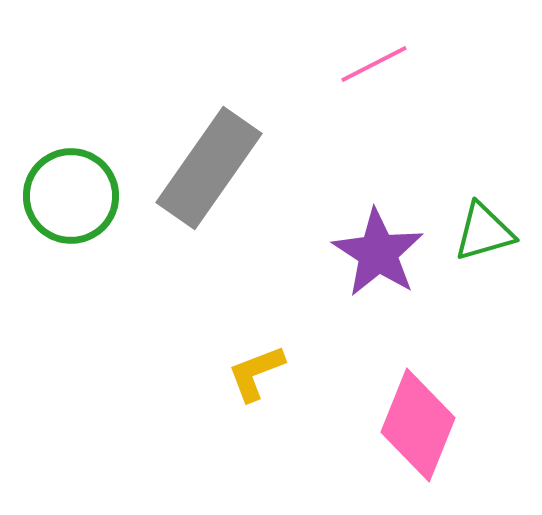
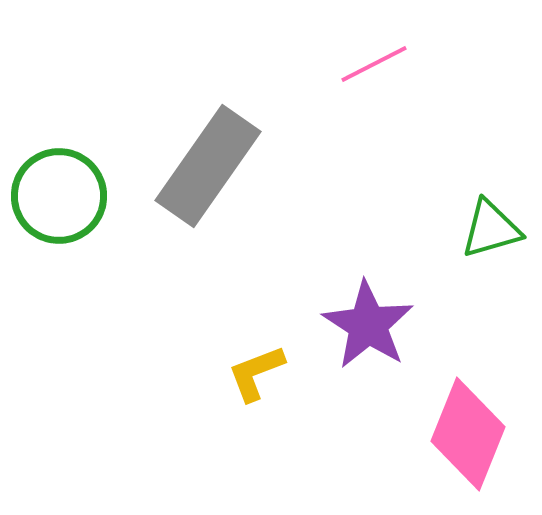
gray rectangle: moved 1 px left, 2 px up
green circle: moved 12 px left
green triangle: moved 7 px right, 3 px up
purple star: moved 10 px left, 72 px down
pink diamond: moved 50 px right, 9 px down
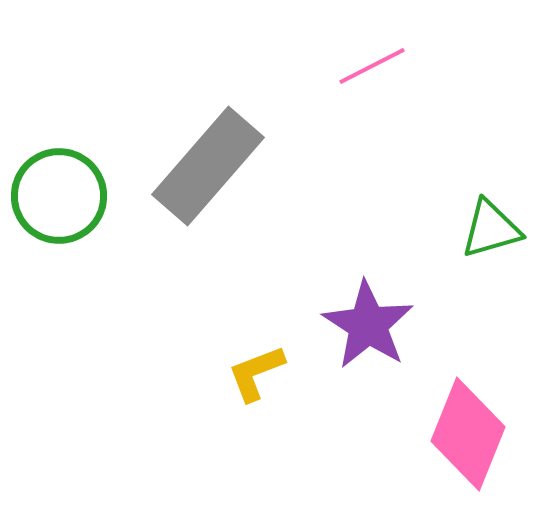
pink line: moved 2 px left, 2 px down
gray rectangle: rotated 6 degrees clockwise
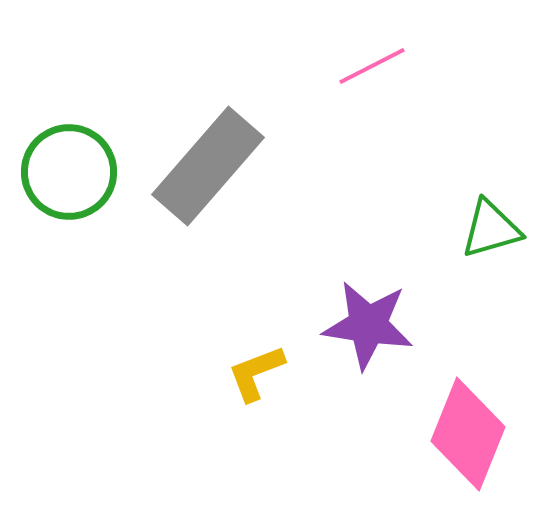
green circle: moved 10 px right, 24 px up
purple star: rotated 24 degrees counterclockwise
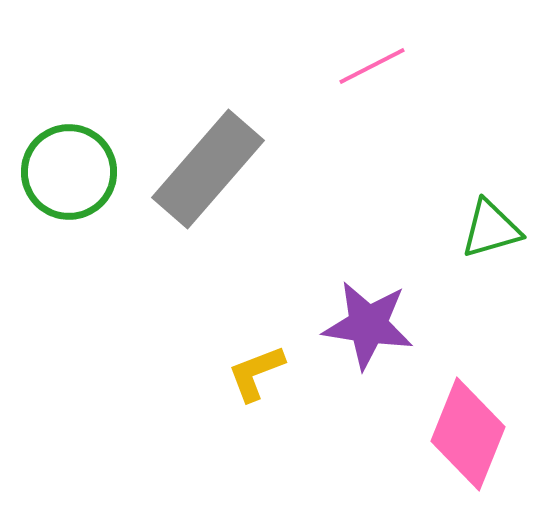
gray rectangle: moved 3 px down
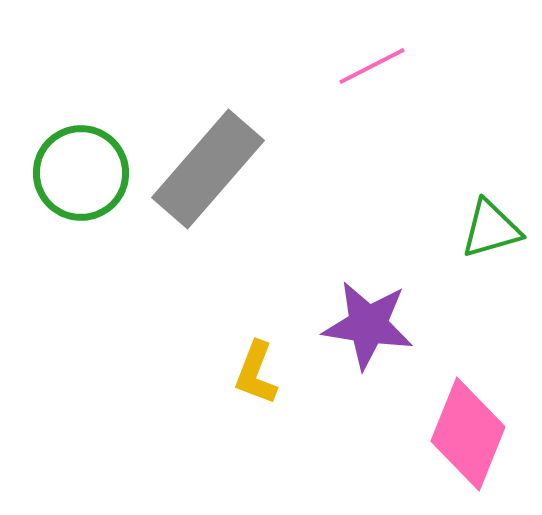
green circle: moved 12 px right, 1 px down
yellow L-shape: rotated 48 degrees counterclockwise
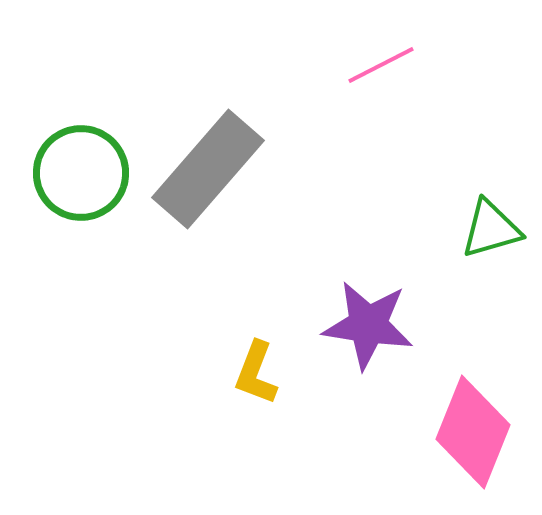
pink line: moved 9 px right, 1 px up
pink diamond: moved 5 px right, 2 px up
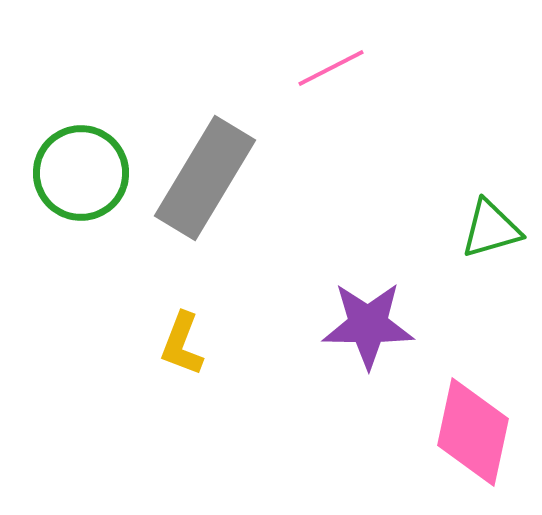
pink line: moved 50 px left, 3 px down
gray rectangle: moved 3 px left, 9 px down; rotated 10 degrees counterclockwise
purple star: rotated 8 degrees counterclockwise
yellow L-shape: moved 74 px left, 29 px up
pink diamond: rotated 10 degrees counterclockwise
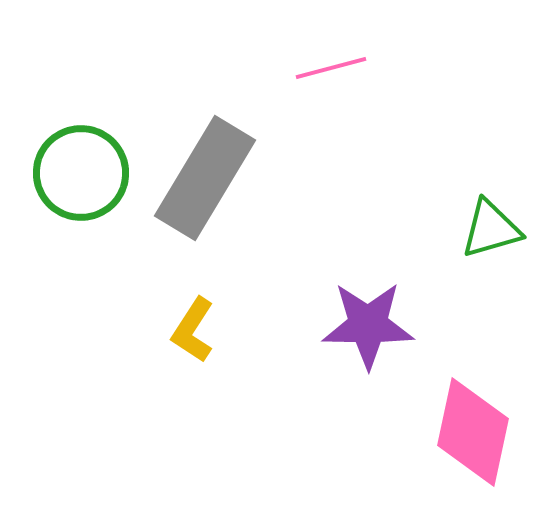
pink line: rotated 12 degrees clockwise
yellow L-shape: moved 11 px right, 14 px up; rotated 12 degrees clockwise
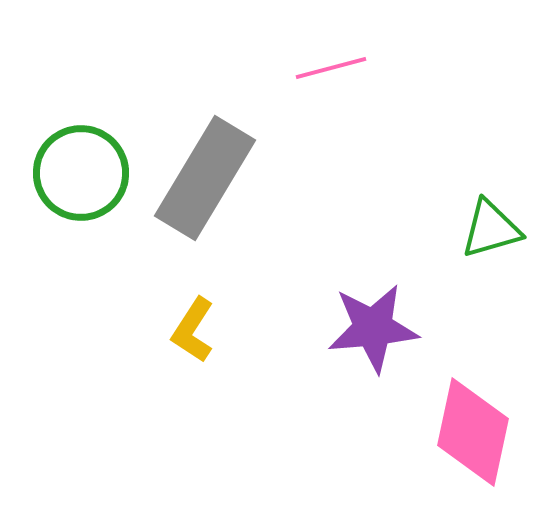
purple star: moved 5 px right, 3 px down; rotated 6 degrees counterclockwise
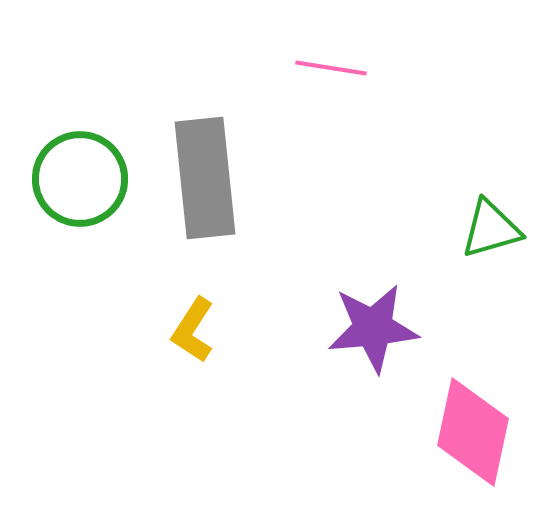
pink line: rotated 24 degrees clockwise
green circle: moved 1 px left, 6 px down
gray rectangle: rotated 37 degrees counterclockwise
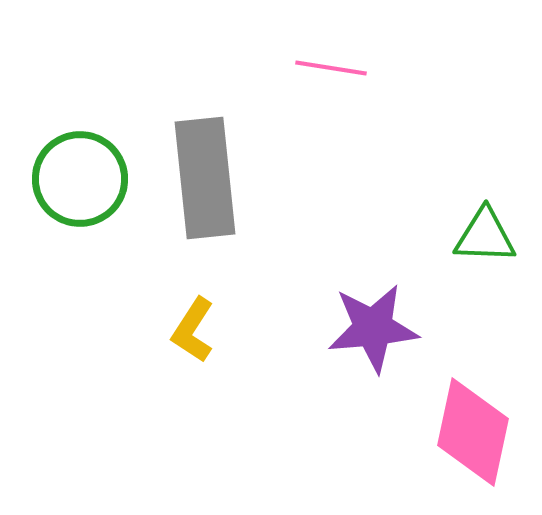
green triangle: moved 6 px left, 7 px down; rotated 18 degrees clockwise
